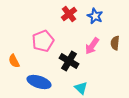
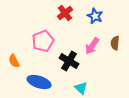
red cross: moved 4 px left, 1 px up
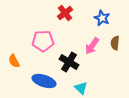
blue star: moved 7 px right, 2 px down
pink pentagon: rotated 20 degrees clockwise
black cross: moved 1 px down
blue ellipse: moved 5 px right, 1 px up
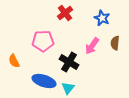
cyan triangle: moved 13 px left; rotated 24 degrees clockwise
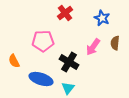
pink arrow: moved 1 px right, 1 px down
blue ellipse: moved 3 px left, 2 px up
